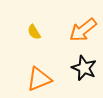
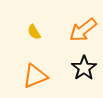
black star: rotated 15 degrees clockwise
orange triangle: moved 4 px left, 3 px up
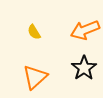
orange arrow: moved 2 px right; rotated 16 degrees clockwise
orange triangle: moved 1 px down; rotated 20 degrees counterclockwise
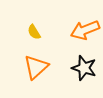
black star: rotated 20 degrees counterclockwise
orange triangle: moved 1 px right, 10 px up
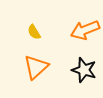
black star: moved 2 px down
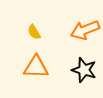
orange triangle: rotated 44 degrees clockwise
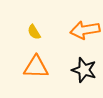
orange arrow: rotated 12 degrees clockwise
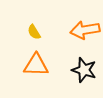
orange triangle: moved 2 px up
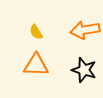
yellow semicircle: moved 2 px right
